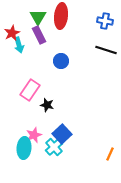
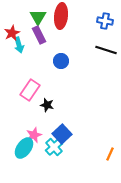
cyan ellipse: rotated 30 degrees clockwise
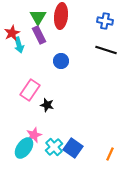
blue square: moved 11 px right, 14 px down; rotated 12 degrees counterclockwise
